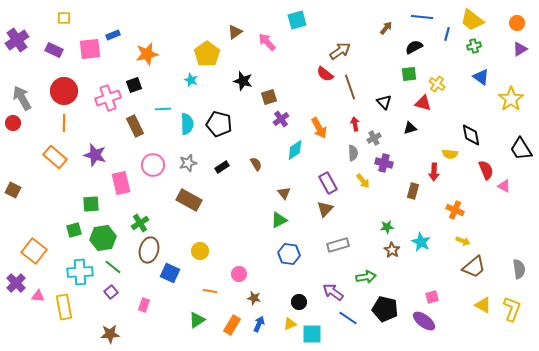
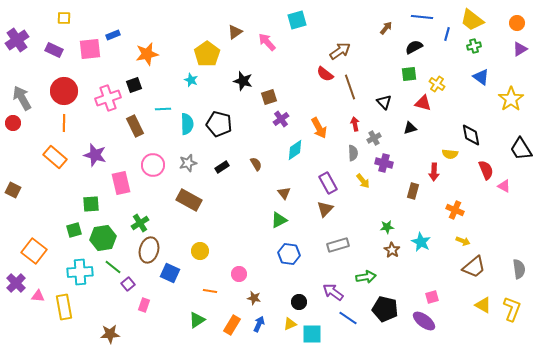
purple square at (111, 292): moved 17 px right, 8 px up
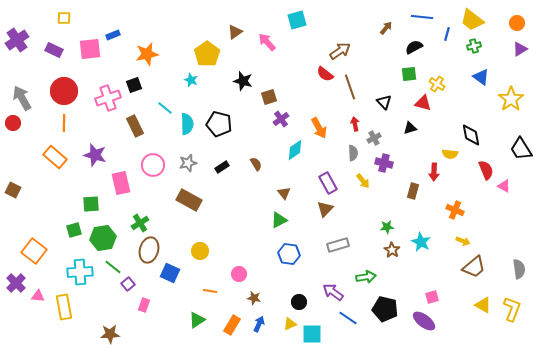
cyan line at (163, 109): moved 2 px right, 1 px up; rotated 42 degrees clockwise
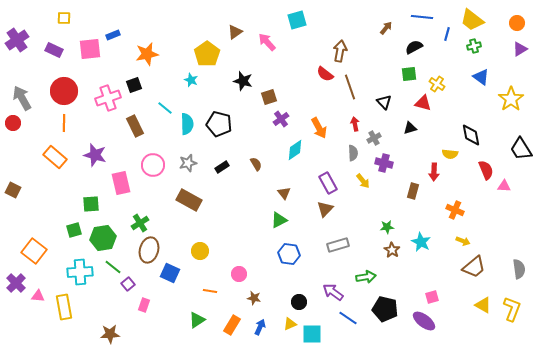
brown arrow at (340, 51): rotated 45 degrees counterclockwise
pink triangle at (504, 186): rotated 24 degrees counterclockwise
blue arrow at (259, 324): moved 1 px right, 3 px down
